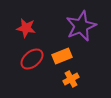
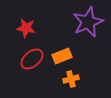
purple star: moved 7 px right, 4 px up
orange cross: rotated 14 degrees clockwise
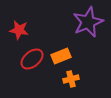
red star: moved 7 px left, 2 px down
orange rectangle: moved 1 px left
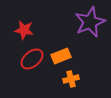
purple star: moved 2 px right
red star: moved 5 px right
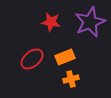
red star: moved 27 px right, 8 px up
orange rectangle: moved 4 px right, 1 px down
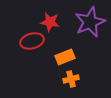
red star: moved 1 px left
red ellipse: moved 18 px up; rotated 25 degrees clockwise
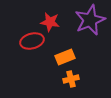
purple star: moved 2 px up
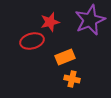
red star: rotated 24 degrees counterclockwise
orange cross: moved 1 px right; rotated 28 degrees clockwise
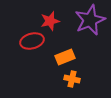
red star: moved 1 px up
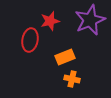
red ellipse: moved 2 px left, 1 px up; rotated 65 degrees counterclockwise
